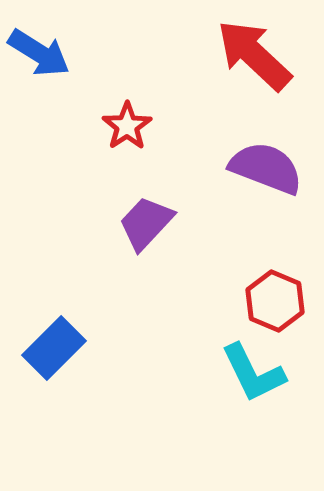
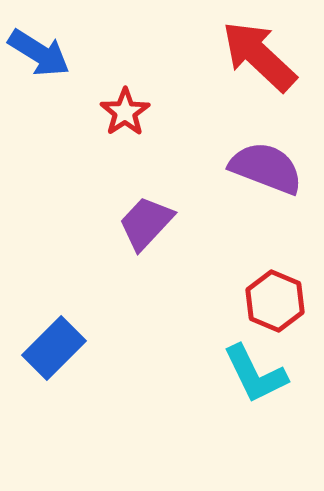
red arrow: moved 5 px right, 1 px down
red star: moved 2 px left, 14 px up
cyan L-shape: moved 2 px right, 1 px down
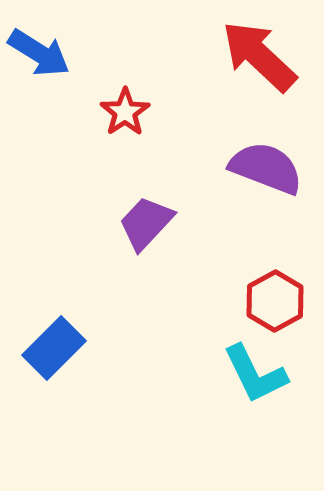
red hexagon: rotated 8 degrees clockwise
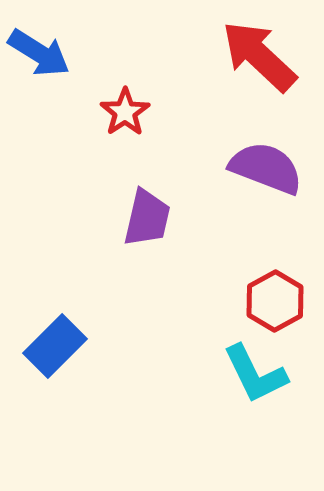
purple trapezoid: moved 1 px right, 5 px up; rotated 150 degrees clockwise
blue rectangle: moved 1 px right, 2 px up
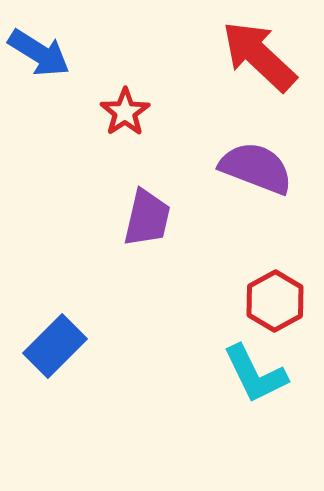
purple semicircle: moved 10 px left
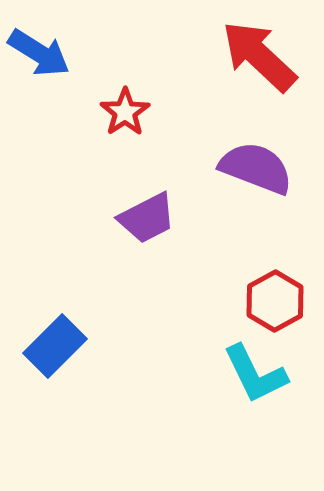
purple trapezoid: rotated 50 degrees clockwise
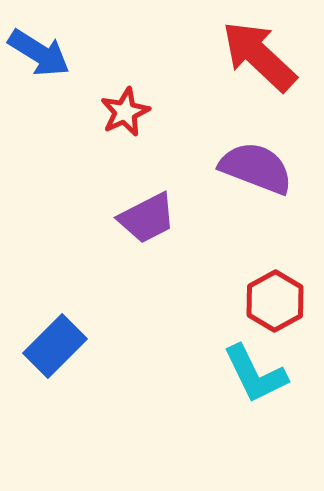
red star: rotated 9 degrees clockwise
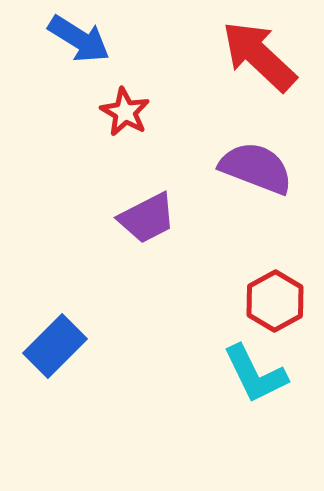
blue arrow: moved 40 px right, 14 px up
red star: rotated 18 degrees counterclockwise
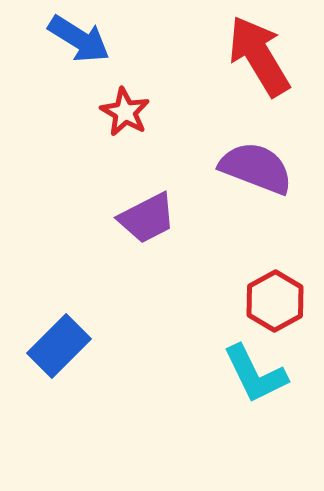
red arrow: rotated 16 degrees clockwise
blue rectangle: moved 4 px right
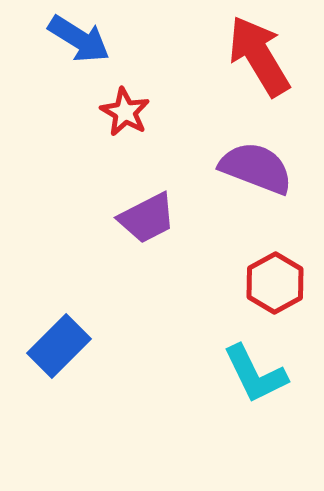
red hexagon: moved 18 px up
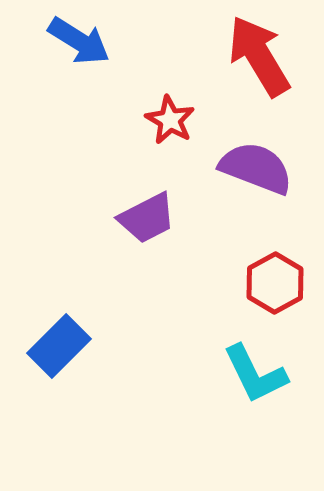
blue arrow: moved 2 px down
red star: moved 45 px right, 8 px down
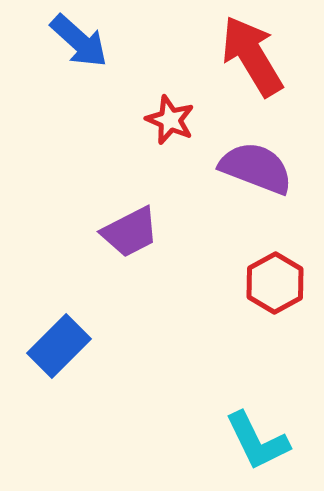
blue arrow: rotated 10 degrees clockwise
red arrow: moved 7 px left
red star: rotated 6 degrees counterclockwise
purple trapezoid: moved 17 px left, 14 px down
cyan L-shape: moved 2 px right, 67 px down
